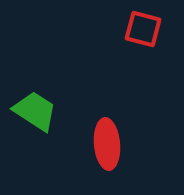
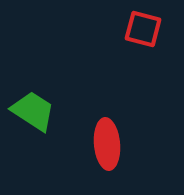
green trapezoid: moved 2 px left
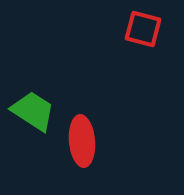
red ellipse: moved 25 px left, 3 px up
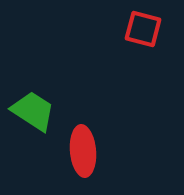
red ellipse: moved 1 px right, 10 px down
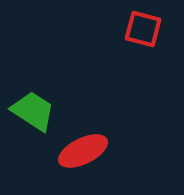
red ellipse: rotated 69 degrees clockwise
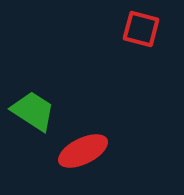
red square: moved 2 px left
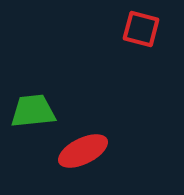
green trapezoid: rotated 39 degrees counterclockwise
